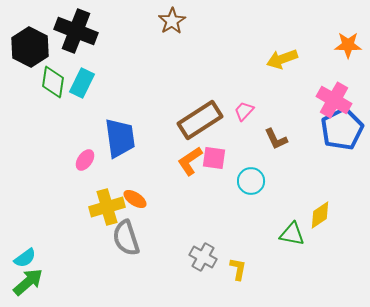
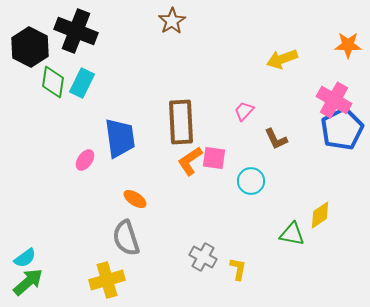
brown rectangle: moved 19 px left, 2 px down; rotated 60 degrees counterclockwise
yellow cross: moved 73 px down
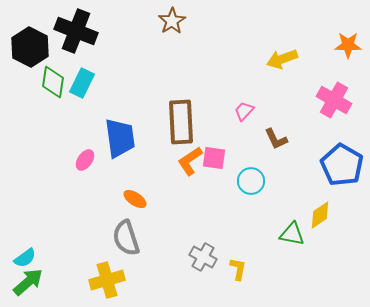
blue pentagon: moved 36 px down; rotated 15 degrees counterclockwise
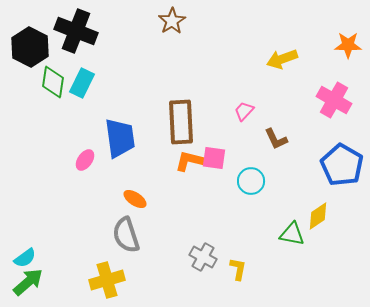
orange L-shape: rotated 48 degrees clockwise
yellow diamond: moved 2 px left, 1 px down
gray semicircle: moved 3 px up
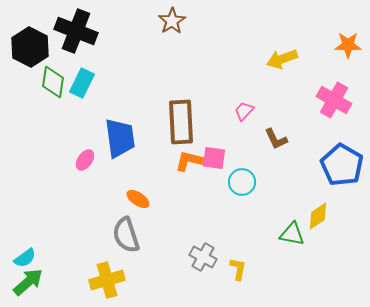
cyan circle: moved 9 px left, 1 px down
orange ellipse: moved 3 px right
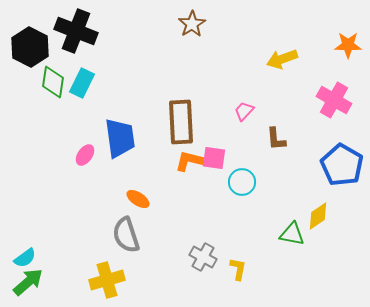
brown star: moved 20 px right, 3 px down
brown L-shape: rotated 20 degrees clockwise
pink ellipse: moved 5 px up
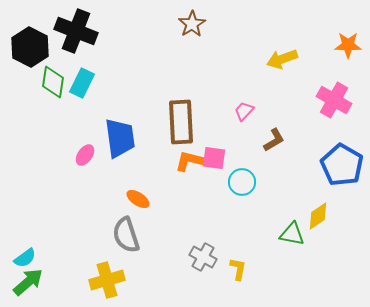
brown L-shape: moved 2 px left, 1 px down; rotated 115 degrees counterclockwise
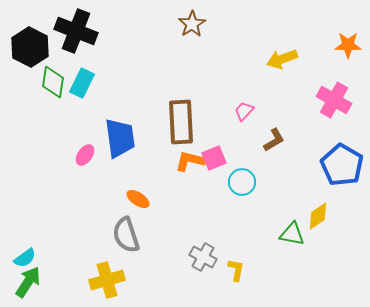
pink square: rotated 30 degrees counterclockwise
yellow L-shape: moved 2 px left, 1 px down
green arrow: rotated 16 degrees counterclockwise
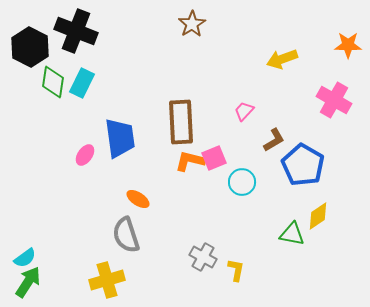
blue pentagon: moved 39 px left
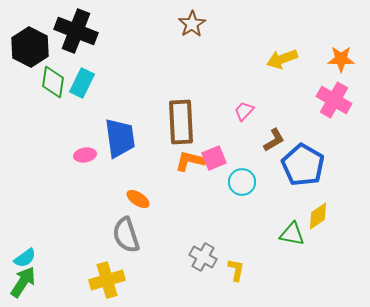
orange star: moved 7 px left, 14 px down
pink ellipse: rotated 45 degrees clockwise
green arrow: moved 5 px left
